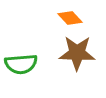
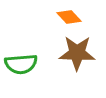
orange diamond: moved 1 px left, 1 px up
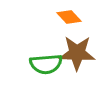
green semicircle: moved 25 px right
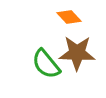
green semicircle: rotated 56 degrees clockwise
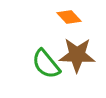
brown star: moved 2 px down
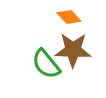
brown star: moved 4 px left, 5 px up
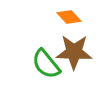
brown star: moved 1 px right, 2 px down
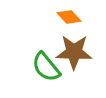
green semicircle: moved 3 px down
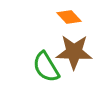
green semicircle: rotated 8 degrees clockwise
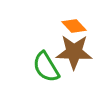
orange diamond: moved 5 px right, 9 px down
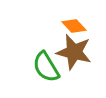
brown star: rotated 12 degrees clockwise
